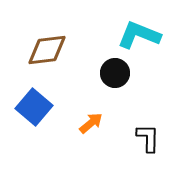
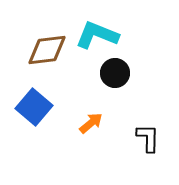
cyan L-shape: moved 42 px left
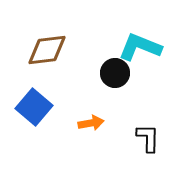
cyan L-shape: moved 43 px right, 12 px down
orange arrow: rotated 30 degrees clockwise
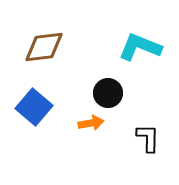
brown diamond: moved 3 px left, 3 px up
black circle: moved 7 px left, 20 px down
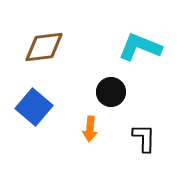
black circle: moved 3 px right, 1 px up
orange arrow: moved 1 px left, 6 px down; rotated 105 degrees clockwise
black L-shape: moved 4 px left
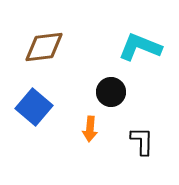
black L-shape: moved 2 px left, 3 px down
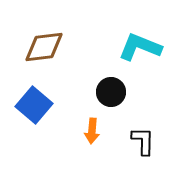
blue square: moved 2 px up
orange arrow: moved 2 px right, 2 px down
black L-shape: moved 1 px right
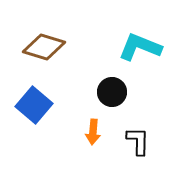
brown diamond: rotated 24 degrees clockwise
black circle: moved 1 px right
orange arrow: moved 1 px right, 1 px down
black L-shape: moved 5 px left
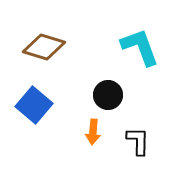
cyan L-shape: rotated 48 degrees clockwise
black circle: moved 4 px left, 3 px down
